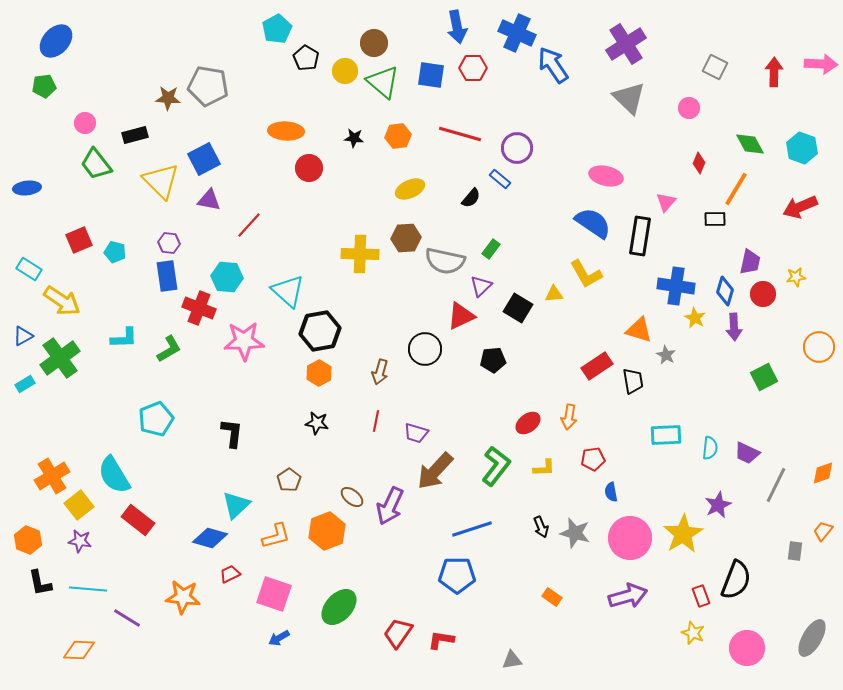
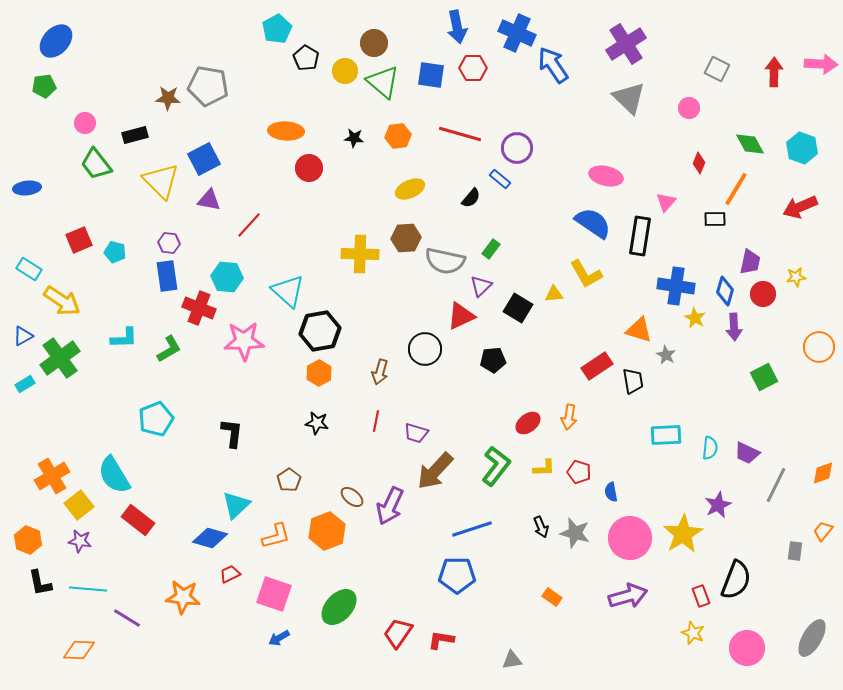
gray square at (715, 67): moved 2 px right, 2 px down
red pentagon at (593, 459): moved 14 px left, 13 px down; rotated 25 degrees clockwise
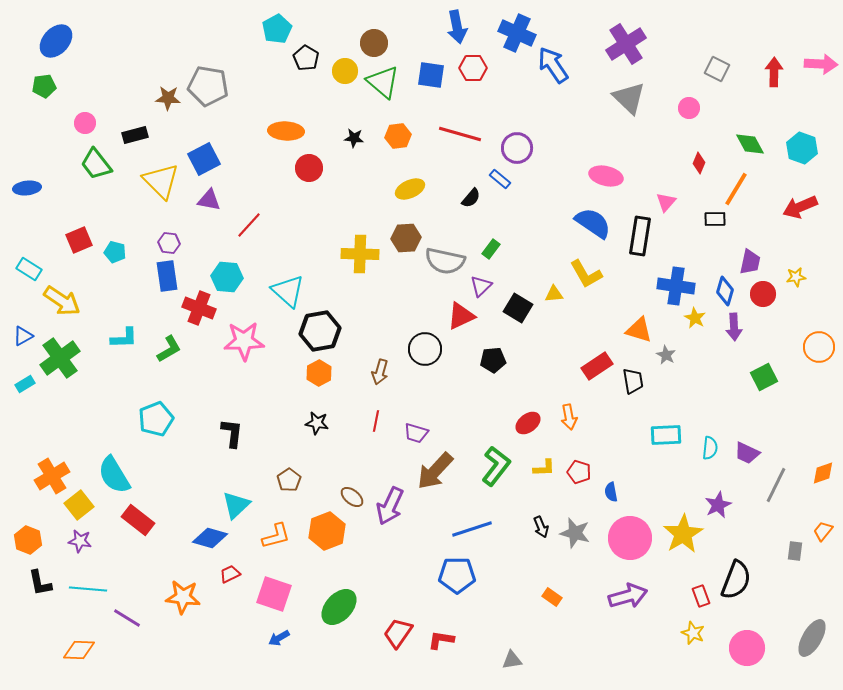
orange arrow at (569, 417): rotated 20 degrees counterclockwise
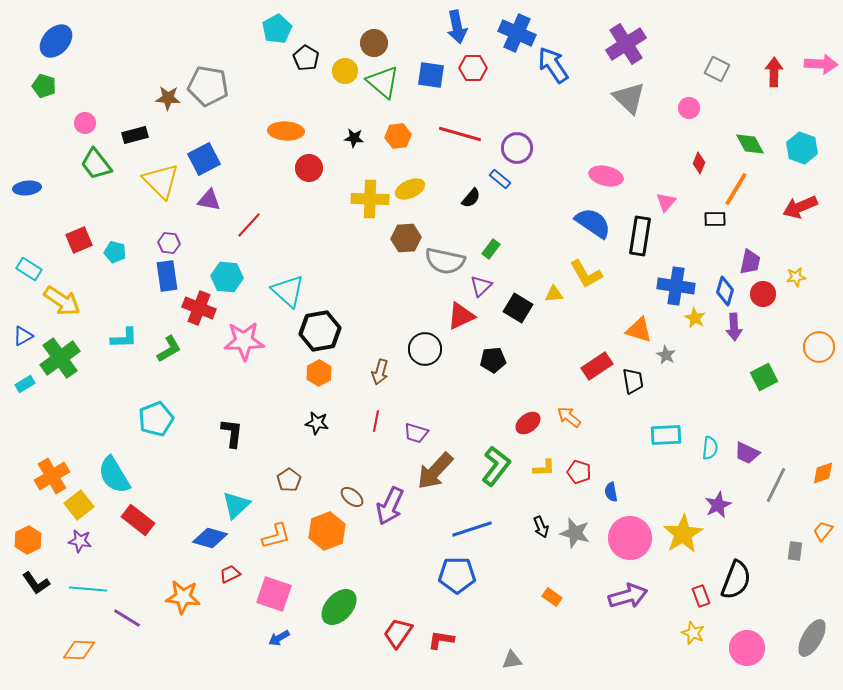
green pentagon at (44, 86): rotated 25 degrees clockwise
yellow cross at (360, 254): moved 10 px right, 55 px up
orange arrow at (569, 417): rotated 140 degrees clockwise
orange hexagon at (28, 540): rotated 12 degrees clockwise
black L-shape at (40, 583): moved 4 px left; rotated 24 degrees counterclockwise
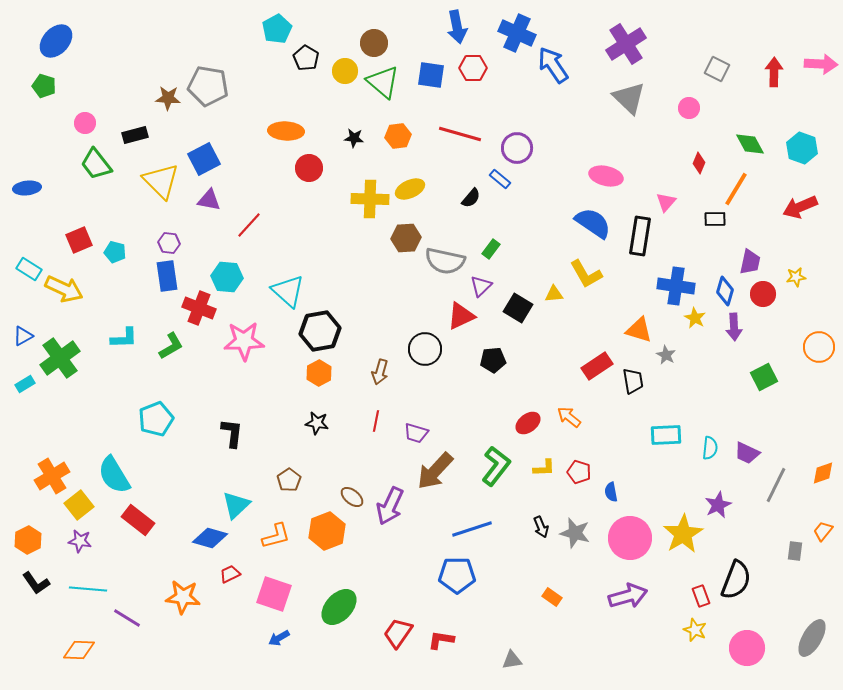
yellow arrow at (62, 301): moved 2 px right, 12 px up; rotated 9 degrees counterclockwise
green L-shape at (169, 349): moved 2 px right, 3 px up
yellow star at (693, 633): moved 2 px right, 3 px up
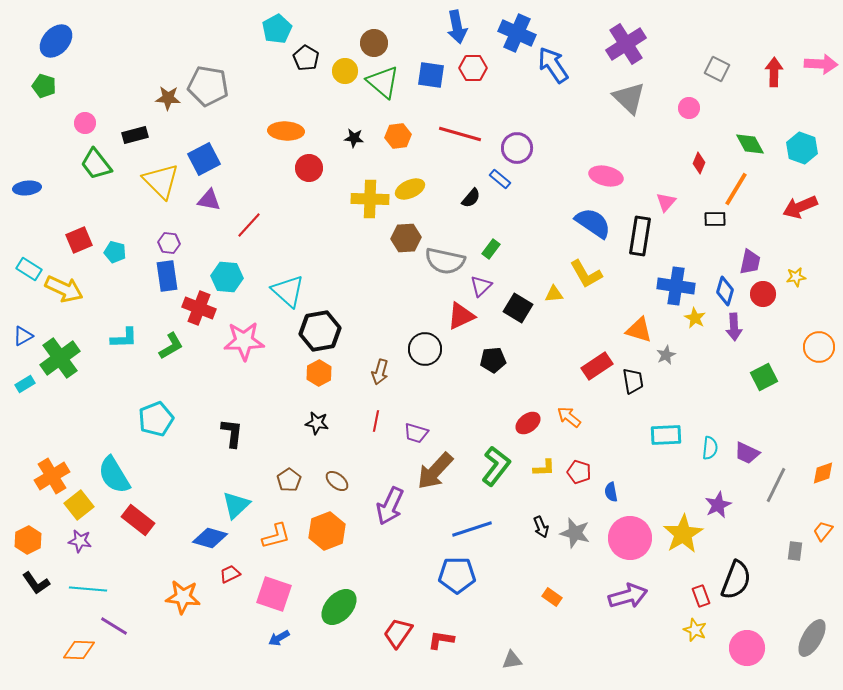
gray star at (666, 355): rotated 18 degrees clockwise
brown ellipse at (352, 497): moved 15 px left, 16 px up
purple line at (127, 618): moved 13 px left, 8 px down
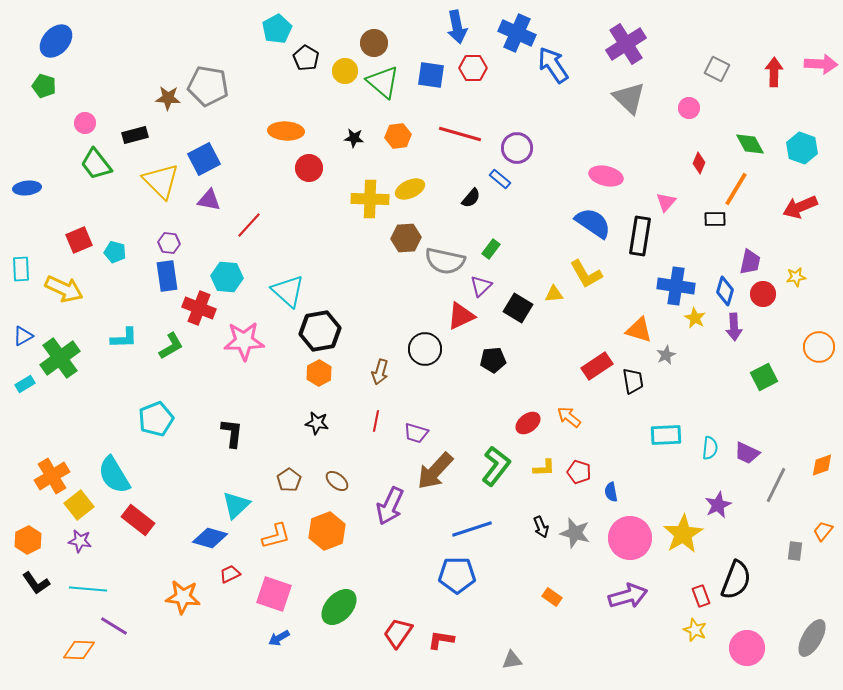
cyan rectangle at (29, 269): moved 8 px left; rotated 55 degrees clockwise
orange diamond at (823, 473): moved 1 px left, 8 px up
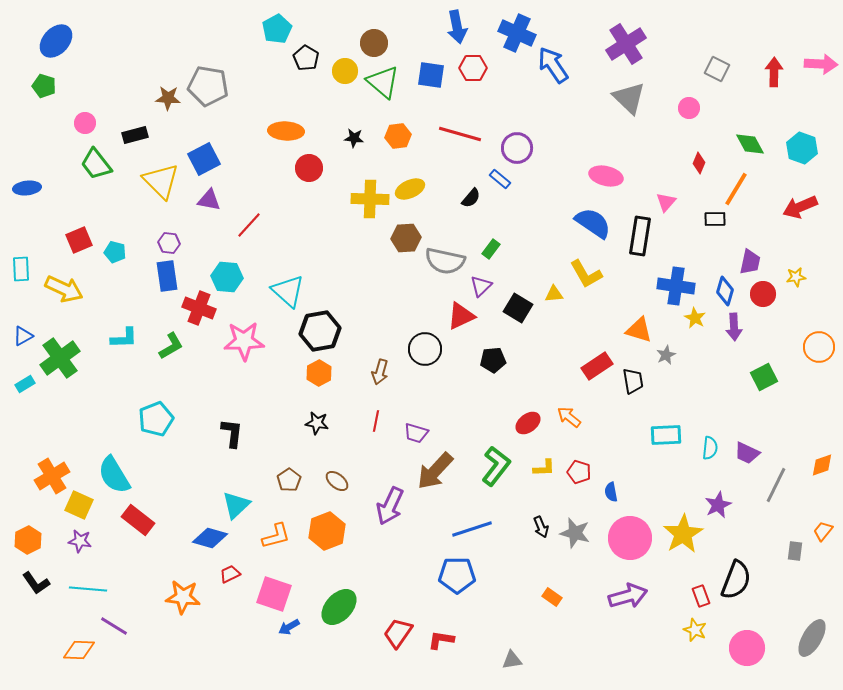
yellow square at (79, 505): rotated 28 degrees counterclockwise
blue arrow at (279, 638): moved 10 px right, 11 px up
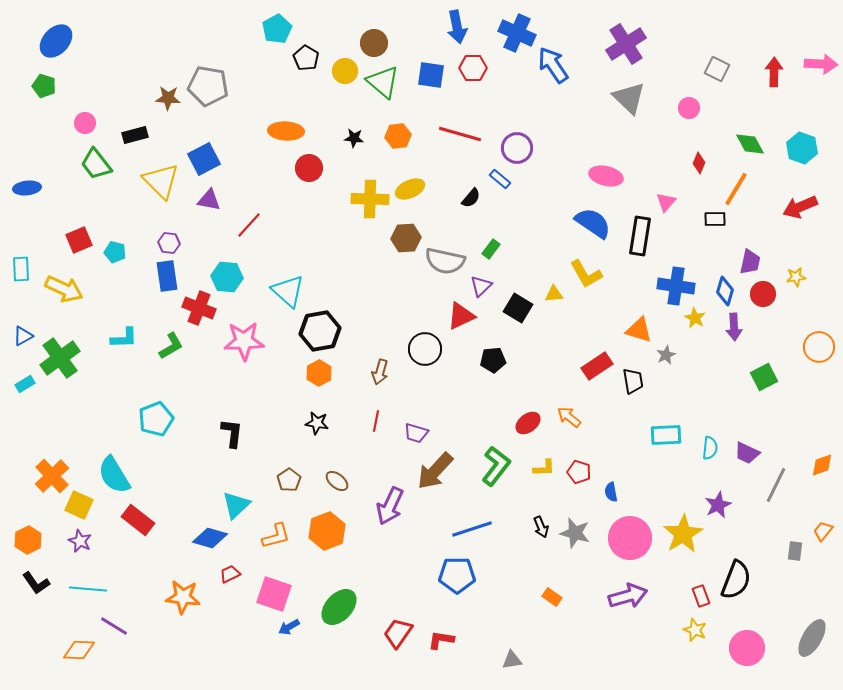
orange cross at (52, 476): rotated 12 degrees counterclockwise
purple star at (80, 541): rotated 15 degrees clockwise
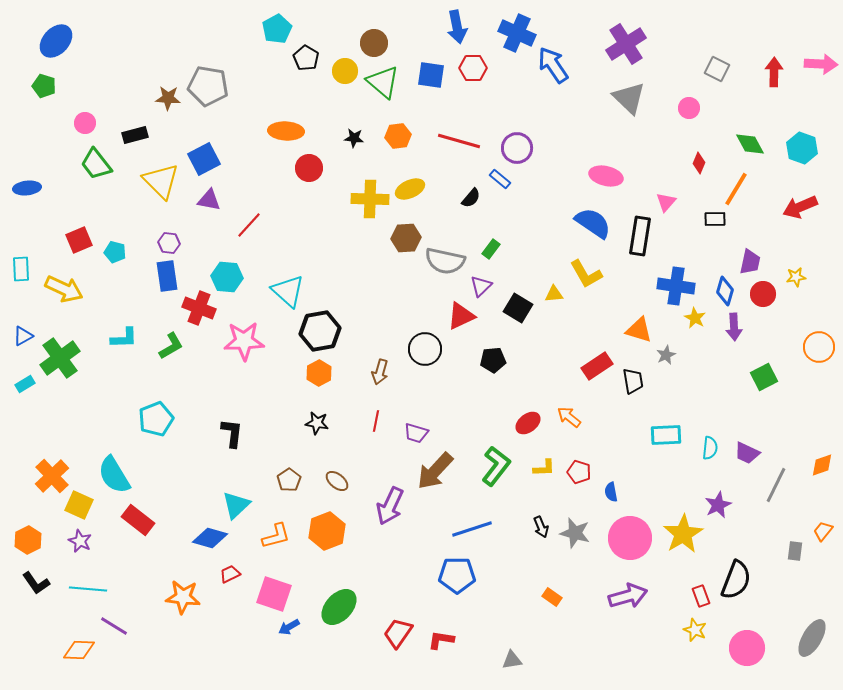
red line at (460, 134): moved 1 px left, 7 px down
